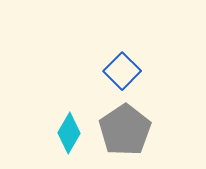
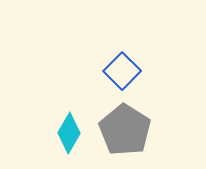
gray pentagon: rotated 6 degrees counterclockwise
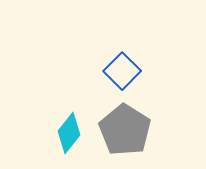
cyan diamond: rotated 9 degrees clockwise
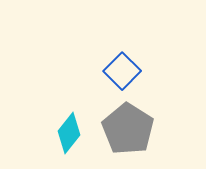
gray pentagon: moved 3 px right, 1 px up
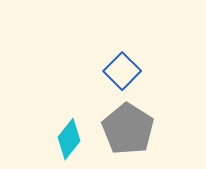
cyan diamond: moved 6 px down
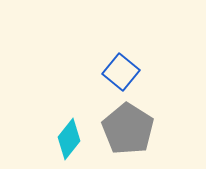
blue square: moved 1 px left, 1 px down; rotated 6 degrees counterclockwise
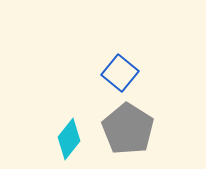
blue square: moved 1 px left, 1 px down
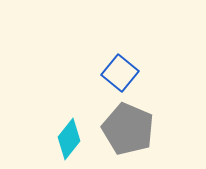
gray pentagon: rotated 9 degrees counterclockwise
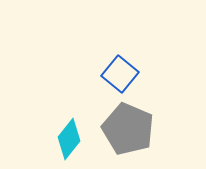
blue square: moved 1 px down
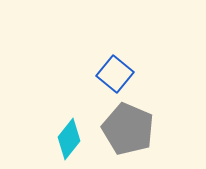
blue square: moved 5 px left
